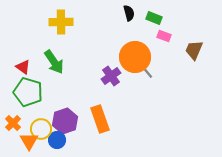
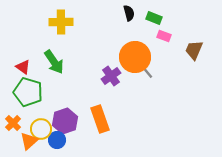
orange triangle: rotated 18 degrees clockwise
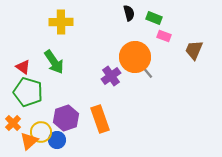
purple hexagon: moved 1 px right, 3 px up
yellow circle: moved 3 px down
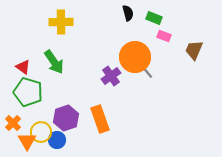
black semicircle: moved 1 px left
orange triangle: moved 2 px left; rotated 18 degrees counterclockwise
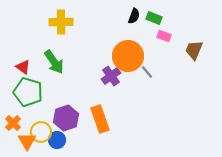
black semicircle: moved 6 px right, 3 px down; rotated 35 degrees clockwise
orange circle: moved 7 px left, 1 px up
